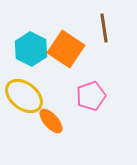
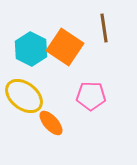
orange square: moved 1 px left, 2 px up
pink pentagon: rotated 20 degrees clockwise
orange ellipse: moved 2 px down
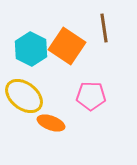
orange square: moved 2 px right, 1 px up
orange ellipse: rotated 28 degrees counterclockwise
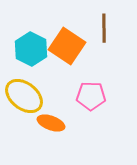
brown line: rotated 8 degrees clockwise
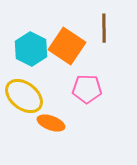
pink pentagon: moved 4 px left, 7 px up
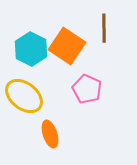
pink pentagon: rotated 24 degrees clockwise
orange ellipse: moved 1 px left, 11 px down; rotated 52 degrees clockwise
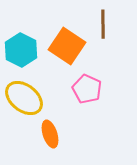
brown line: moved 1 px left, 4 px up
cyan hexagon: moved 10 px left, 1 px down
yellow ellipse: moved 2 px down
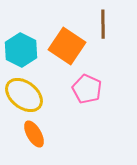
yellow ellipse: moved 3 px up
orange ellipse: moved 16 px left; rotated 12 degrees counterclockwise
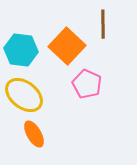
orange square: rotated 9 degrees clockwise
cyan hexagon: rotated 20 degrees counterclockwise
pink pentagon: moved 5 px up
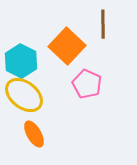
cyan hexagon: moved 11 px down; rotated 20 degrees clockwise
